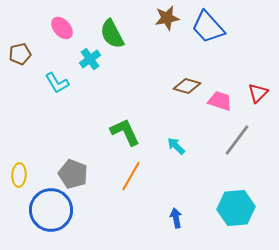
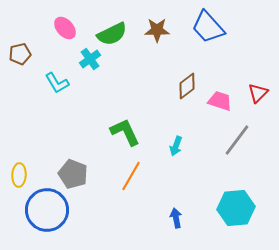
brown star: moved 10 px left, 12 px down; rotated 10 degrees clockwise
pink ellipse: moved 3 px right
green semicircle: rotated 88 degrees counterclockwise
brown diamond: rotated 52 degrees counterclockwise
cyan arrow: rotated 114 degrees counterclockwise
blue circle: moved 4 px left
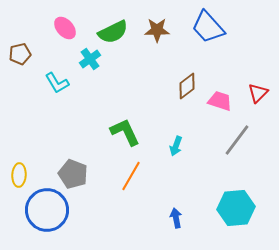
green semicircle: moved 1 px right, 2 px up
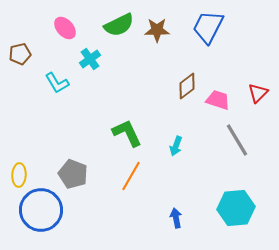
blue trapezoid: rotated 69 degrees clockwise
green semicircle: moved 6 px right, 7 px up
pink trapezoid: moved 2 px left, 1 px up
green L-shape: moved 2 px right, 1 px down
gray line: rotated 68 degrees counterclockwise
blue circle: moved 6 px left
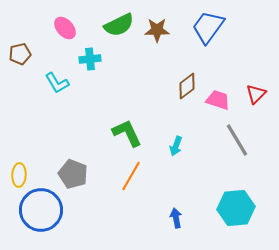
blue trapezoid: rotated 9 degrees clockwise
cyan cross: rotated 30 degrees clockwise
red triangle: moved 2 px left, 1 px down
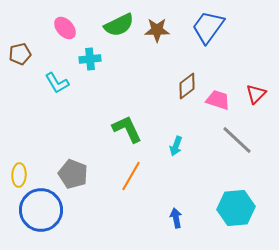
green L-shape: moved 4 px up
gray line: rotated 16 degrees counterclockwise
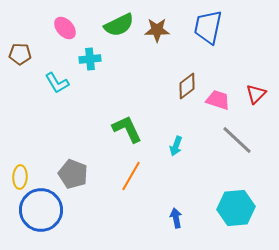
blue trapezoid: rotated 24 degrees counterclockwise
brown pentagon: rotated 15 degrees clockwise
yellow ellipse: moved 1 px right, 2 px down
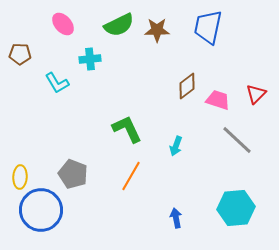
pink ellipse: moved 2 px left, 4 px up
